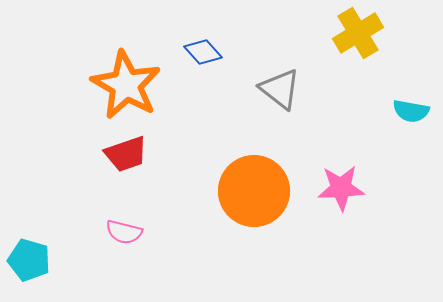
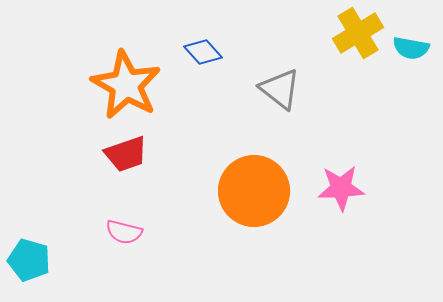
cyan semicircle: moved 63 px up
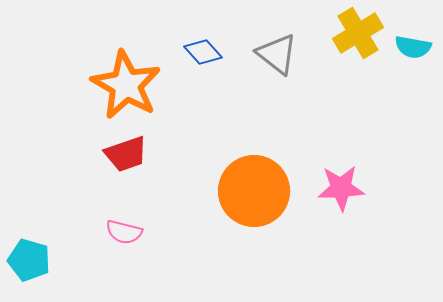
cyan semicircle: moved 2 px right, 1 px up
gray triangle: moved 3 px left, 35 px up
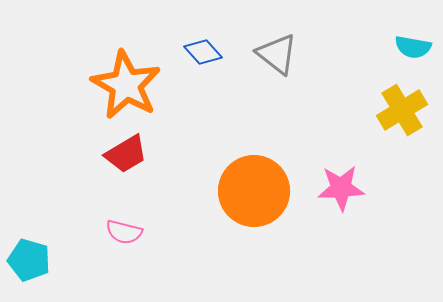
yellow cross: moved 44 px right, 77 px down
red trapezoid: rotated 12 degrees counterclockwise
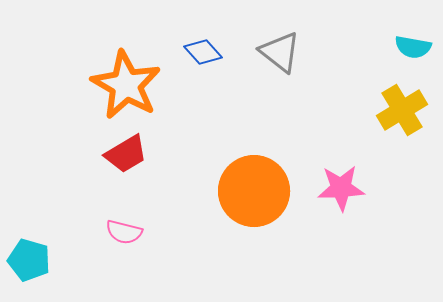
gray triangle: moved 3 px right, 2 px up
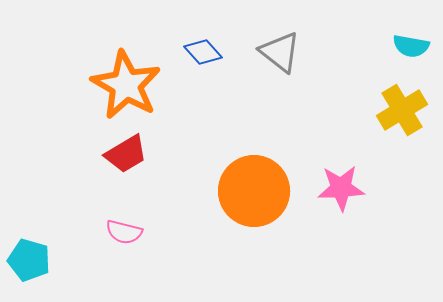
cyan semicircle: moved 2 px left, 1 px up
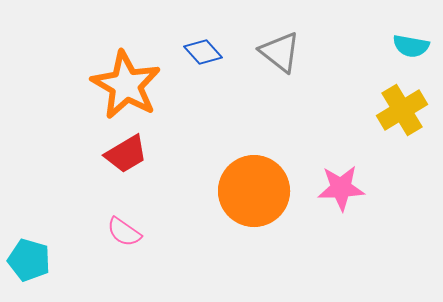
pink semicircle: rotated 21 degrees clockwise
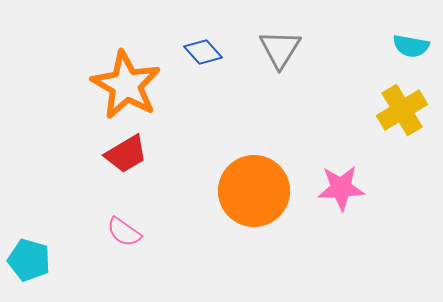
gray triangle: moved 3 px up; rotated 24 degrees clockwise
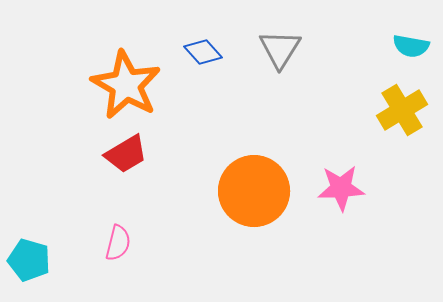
pink semicircle: moved 6 px left, 11 px down; rotated 111 degrees counterclockwise
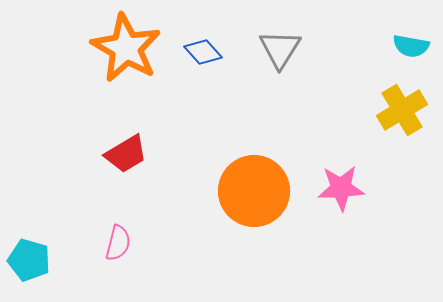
orange star: moved 37 px up
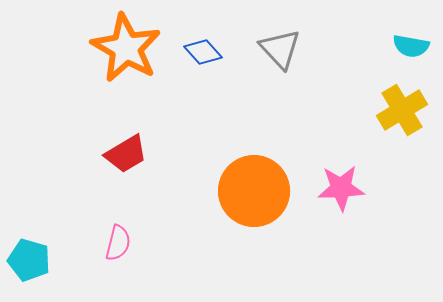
gray triangle: rotated 15 degrees counterclockwise
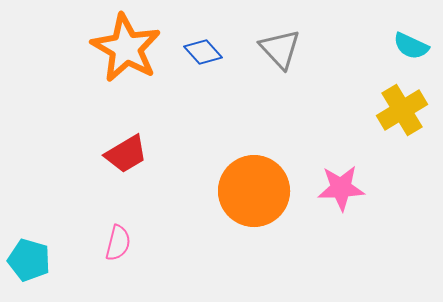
cyan semicircle: rotated 15 degrees clockwise
